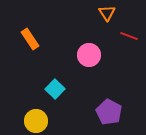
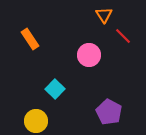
orange triangle: moved 3 px left, 2 px down
red line: moved 6 px left; rotated 24 degrees clockwise
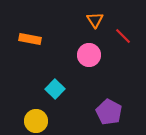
orange triangle: moved 9 px left, 5 px down
orange rectangle: rotated 45 degrees counterclockwise
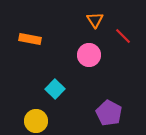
purple pentagon: moved 1 px down
